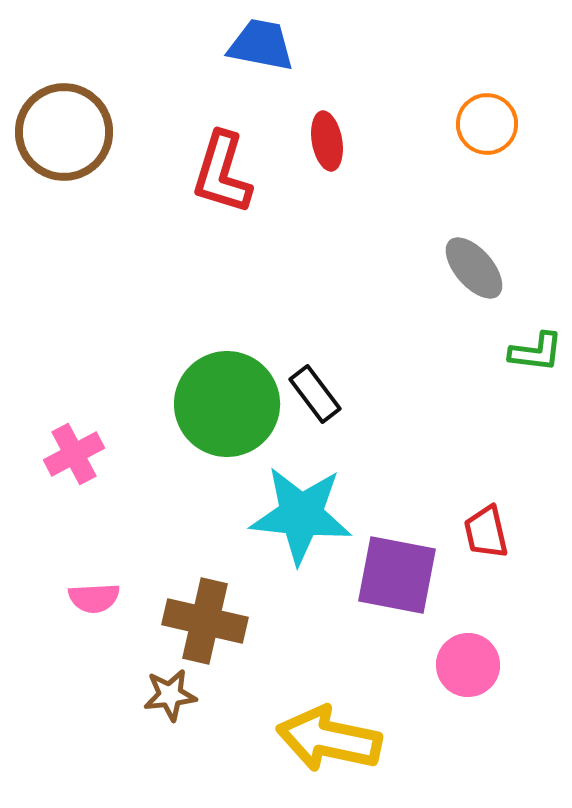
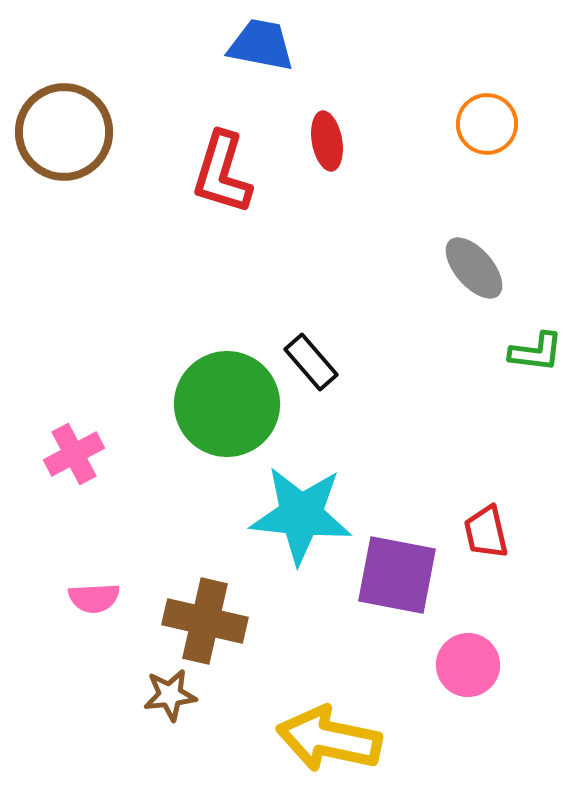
black rectangle: moved 4 px left, 32 px up; rotated 4 degrees counterclockwise
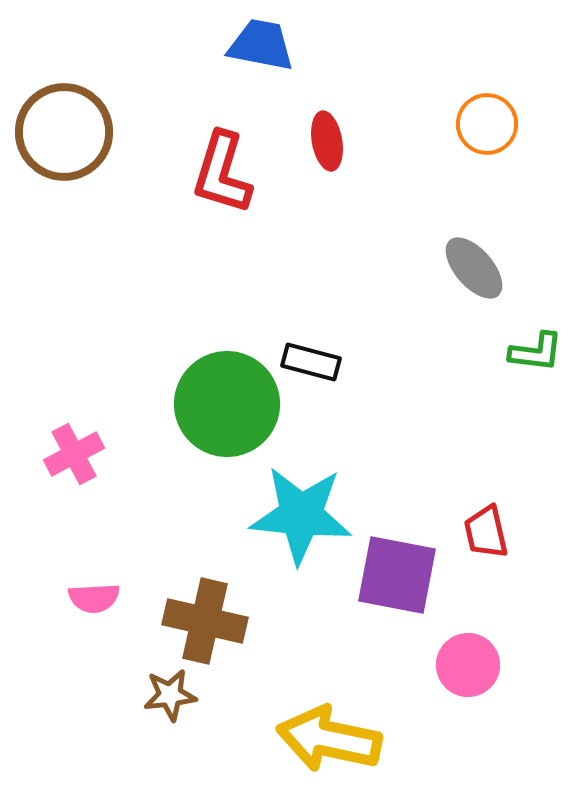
black rectangle: rotated 34 degrees counterclockwise
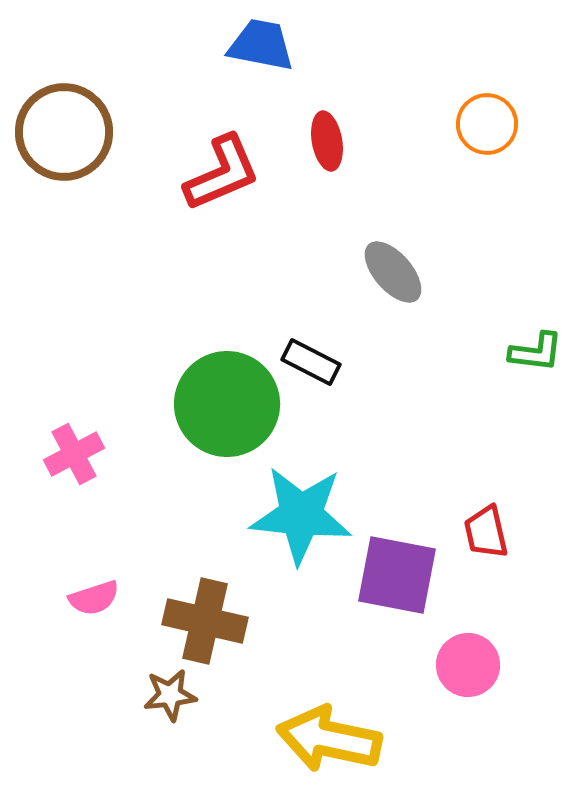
red L-shape: rotated 130 degrees counterclockwise
gray ellipse: moved 81 px left, 4 px down
black rectangle: rotated 12 degrees clockwise
pink semicircle: rotated 15 degrees counterclockwise
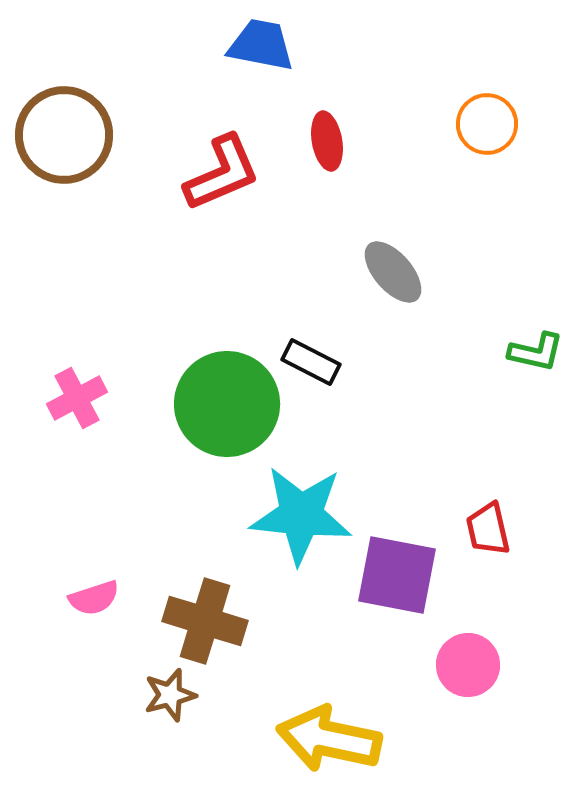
brown circle: moved 3 px down
green L-shape: rotated 6 degrees clockwise
pink cross: moved 3 px right, 56 px up
red trapezoid: moved 2 px right, 3 px up
brown cross: rotated 4 degrees clockwise
brown star: rotated 8 degrees counterclockwise
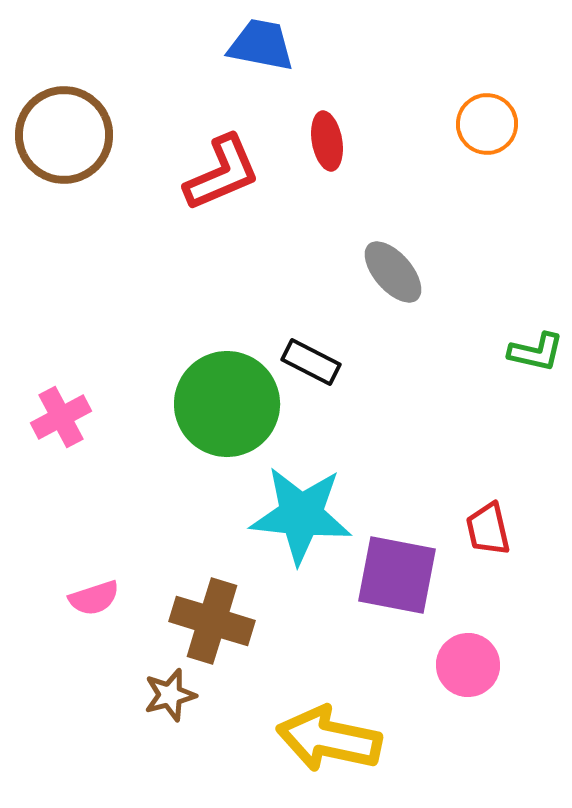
pink cross: moved 16 px left, 19 px down
brown cross: moved 7 px right
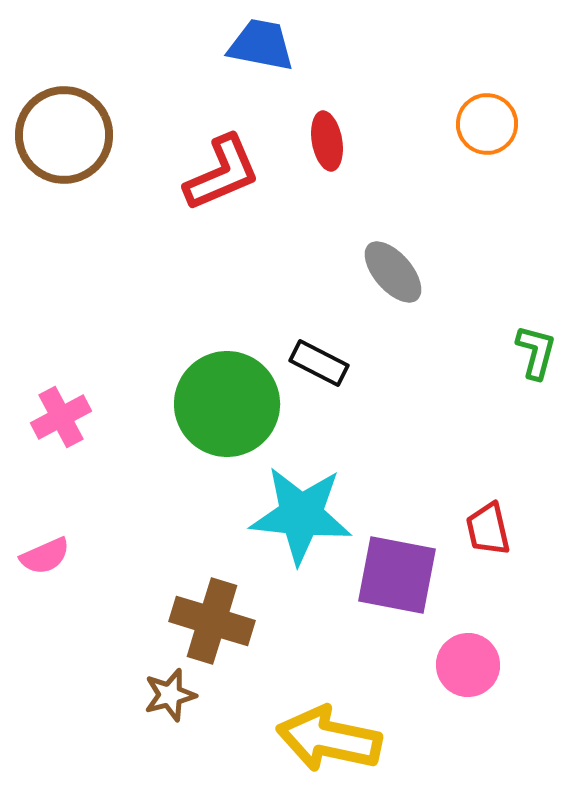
green L-shape: rotated 88 degrees counterclockwise
black rectangle: moved 8 px right, 1 px down
pink semicircle: moved 49 px left, 42 px up; rotated 6 degrees counterclockwise
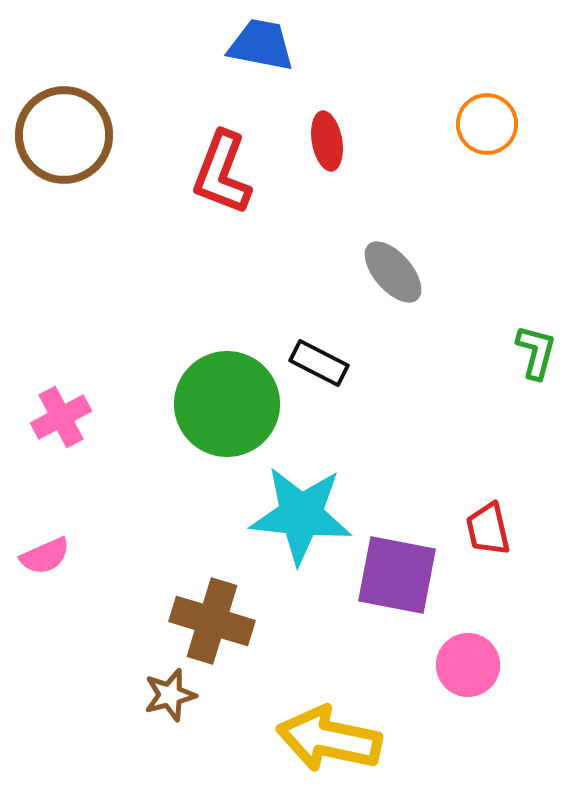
red L-shape: rotated 134 degrees clockwise
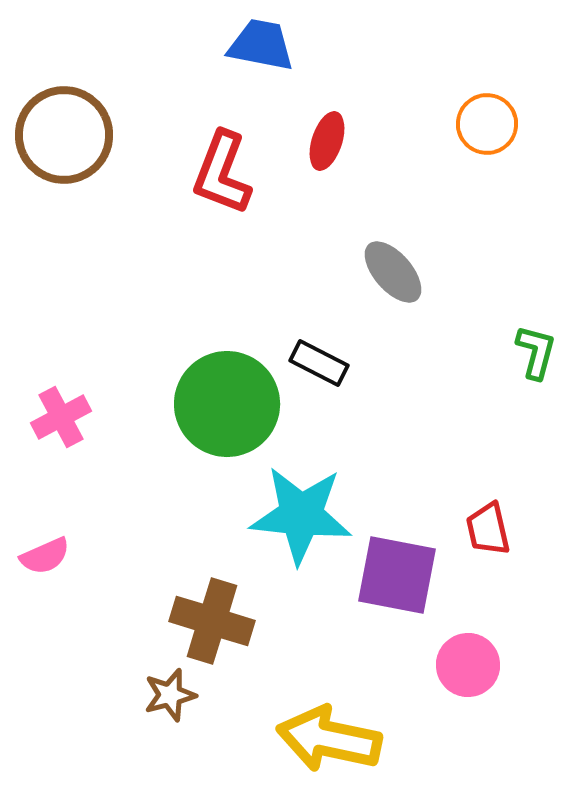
red ellipse: rotated 28 degrees clockwise
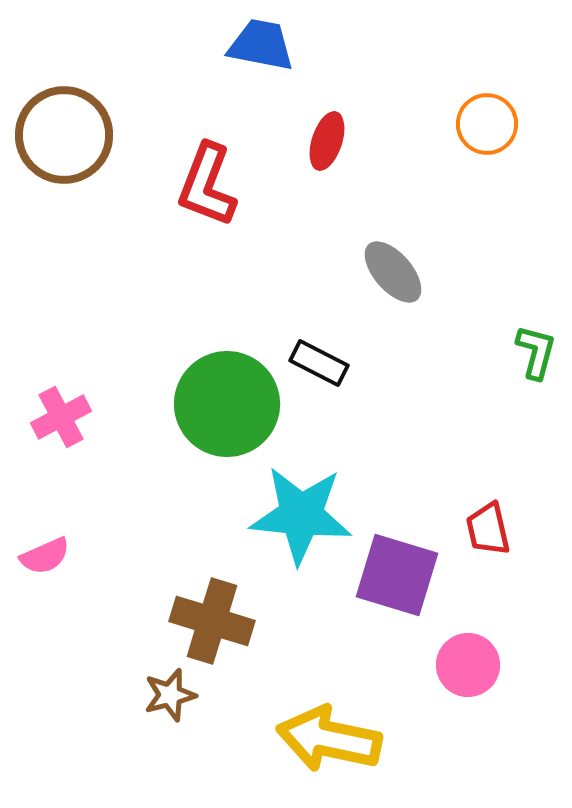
red L-shape: moved 15 px left, 12 px down
purple square: rotated 6 degrees clockwise
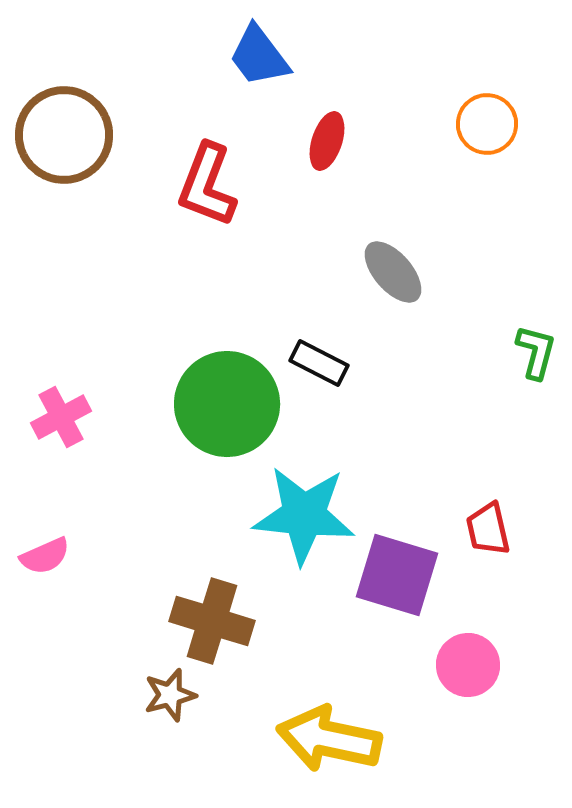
blue trapezoid: moved 2 px left, 11 px down; rotated 138 degrees counterclockwise
cyan star: moved 3 px right
